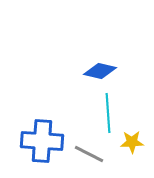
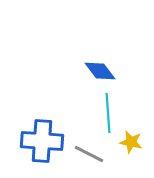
blue diamond: rotated 40 degrees clockwise
yellow star: moved 1 px left; rotated 15 degrees clockwise
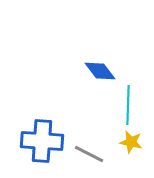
cyan line: moved 20 px right, 8 px up; rotated 6 degrees clockwise
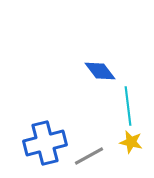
cyan line: moved 1 px down; rotated 9 degrees counterclockwise
blue cross: moved 3 px right, 2 px down; rotated 18 degrees counterclockwise
gray line: moved 2 px down; rotated 56 degrees counterclockwise
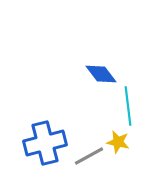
blue diamond: moved 1 px right, 3 px down
yellow star: moved 13 px left
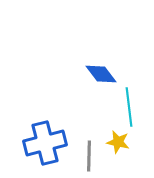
cyan line: moved 1 px right, 1 px down
gray line: rotated 60 degrees counterclockwise
